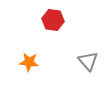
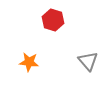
red hexagon: rotated 10 degrees clockwise
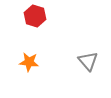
red hexagon: moved 18 px left, 4 px up
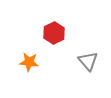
red hexagon: moved 19 px right, 17 px down; rotated 15 degrees clockwise
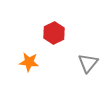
gray triangle: moved 2 px down; rotated 20 degrees clockwise
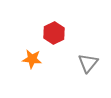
orange star: moved 3 px right, 3 px up
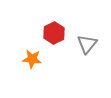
gray triangle: moved 1 px left, 19 px up
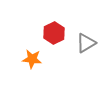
gray triangle: moved 1 px left, 1 px up; rotated 20 degrees clockwise
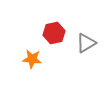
red hexagon: rotated 15 degrees clockwise
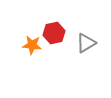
orange star: moved 14 px up
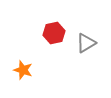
orange star: moved 9 px left, 25 px down; rotated 12 degrees clockwise
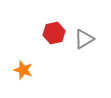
gray triangle: moved 2 px left, 4 px up
